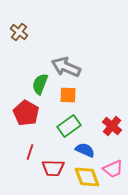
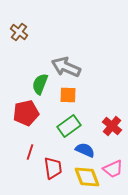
red pentagon: rotated 30 degrees clockwise
red trapezoid: rotated 100 degrees counterclockwise
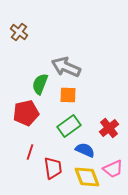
red cross: moved 3 px left, 2 px down; rotated 12 degrees clockwise
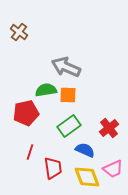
green semicircle: moved 6 px right, 6 px down; rotated 60 degrees clockwise
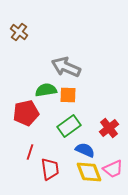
red trapezoid: moved 3 px left, 1 px down
yellow diamond: moved 2 px right, 5 px up
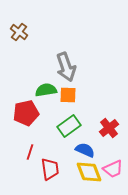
gray arrow: rotated 132 degrees counterclockwise
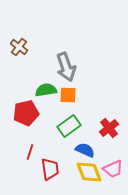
brown cross: moved 15 px down
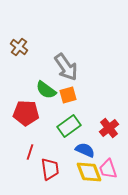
gray arrow: rotated 16 degrees counterclockwise
green semicircle: rotated 135 degrees counterclockwise
orange square: rotated 18 degrees counterclockwise
red pentagon: rotated 15 degrees clockwise
pink trapezoid: moved 5 px left; rotated 95 degrees clockwise
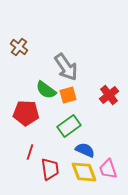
red cross: moved 33 px up
yellow diamond: moved 5 px left
